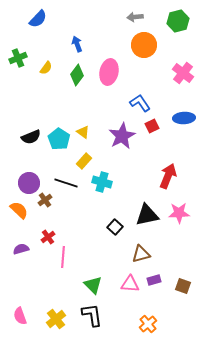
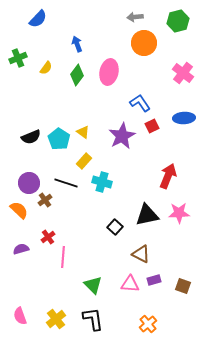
orange circle: moved 2 px up
brown triangle: rotated 42 degrees clockwise
black L-shape: moved 1 px right, 4 px down
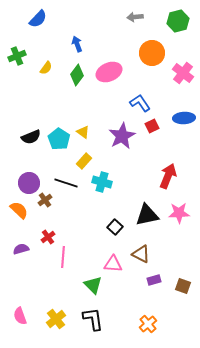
orange circle: moved 8 px right, 10 px down
green cross: moved 1 px left, 2 px up
pink ellipse: rotated 55 degrees clockwise
pink triangle: moved 17 px left, 20 px up
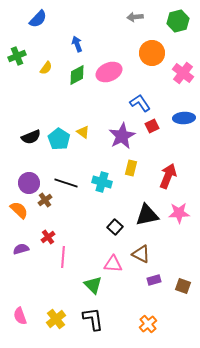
green diamond: rotated 25 degrees clockwise
yellow rectangle: moved 47 px right, 7 px down; rotated 28 degrees counterclockwise
